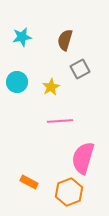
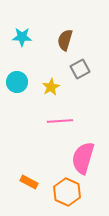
cyan star: rotated 12 degrees clockwise
orange hexagon: moved 2 px left; rotated 16 degrees counterclockwise
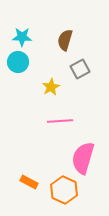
cyan circle: moved 1 px right, 20 px up
orange hexagon: moved 3 px left, 2 px up
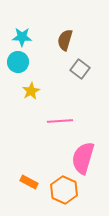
gray square: rotated 24 degrees counterclockwise
yellow star: moved 20 px left, 4 px down
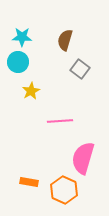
orange rectangle: rotated 18 degrees counterclockwise
